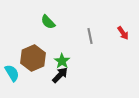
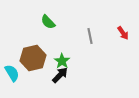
brown hexagon: rotated 10 degrees clockwise
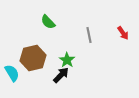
gray line: moved 1 px left, 1 px up
green star: moved 5 px right, 1 px up
black arrow: moved 1 px right
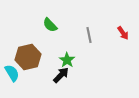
green semicircle: moved 2 px right, 3 px down
brown hexagon: moved 5 px left, 1 px up
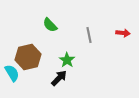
red arrow: rotated 48 degrees counterclockwise
black arrow: moved 2 px left, 3 px down
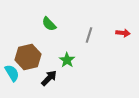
green semicircle: moved 1 px left, 1 px up
gray line: rotated 28 degrees clockwise
black arrow: moved 10 px left
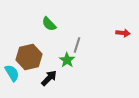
gray line: moved 12 px left, 10 px down
brown hexagon: moved 1 px right
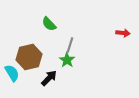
gray line: moved 7 px left
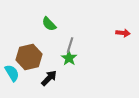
green star: moved 2 px right, 2 px up
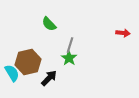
brown hexagon: moved 1 px left, 5 px down
